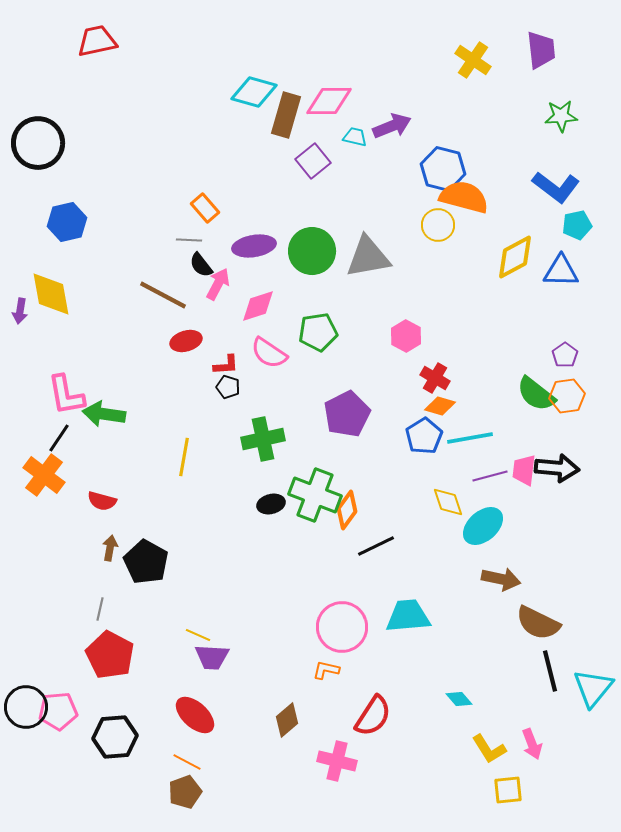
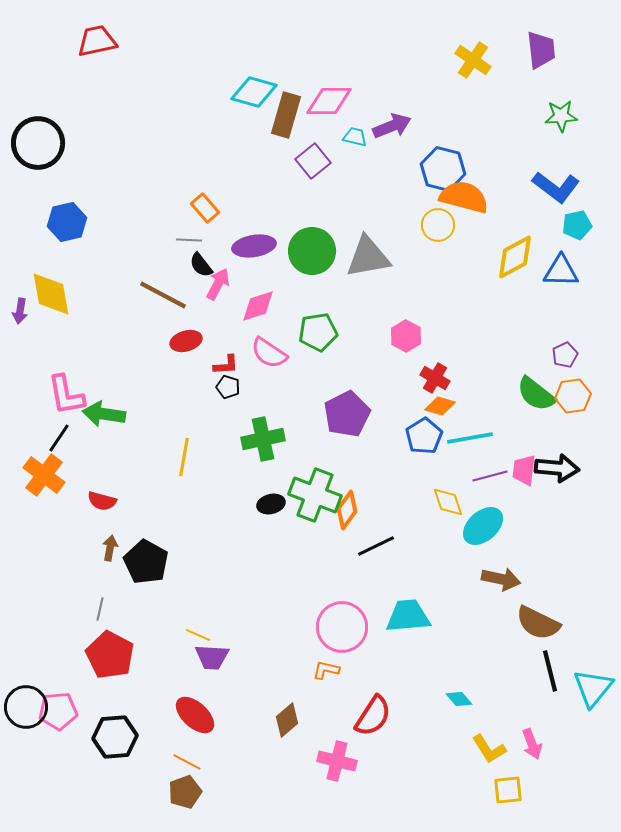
purple pentagon at (565, 355): rotated 10 degrees clockwise
orange hexagon at (567, 396): moved 6 px right
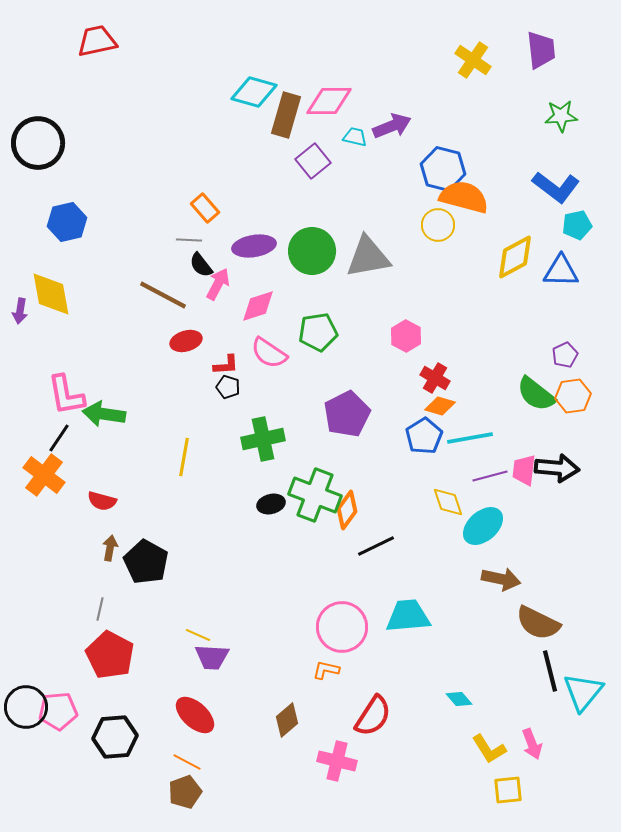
cyan triangle at (593, 688): moved 10 px left, 4 px down
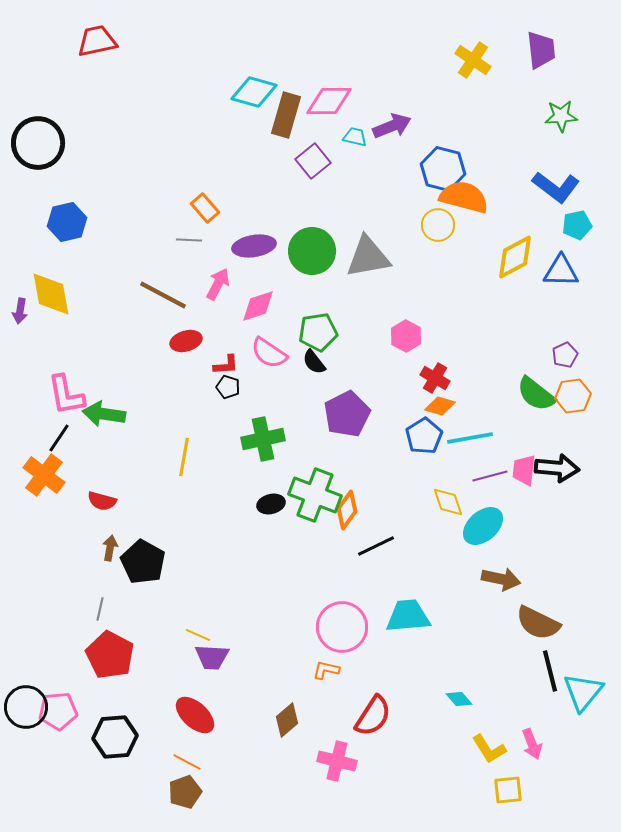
black semicircle at (201, 265): moved 113 px right, 97 px down
black pentagon at (146, 562): moved 3 px left
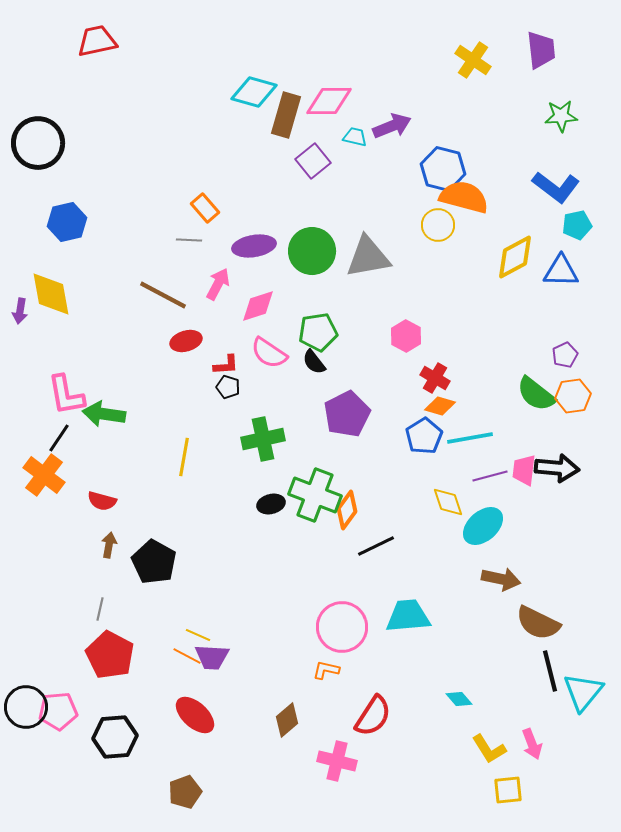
brown arrow at (110, 548): moved 1 px left, 3 px up
black pentagon at (143, 562): moved 11 px right
orange line at (187, 762): moved 106 px up
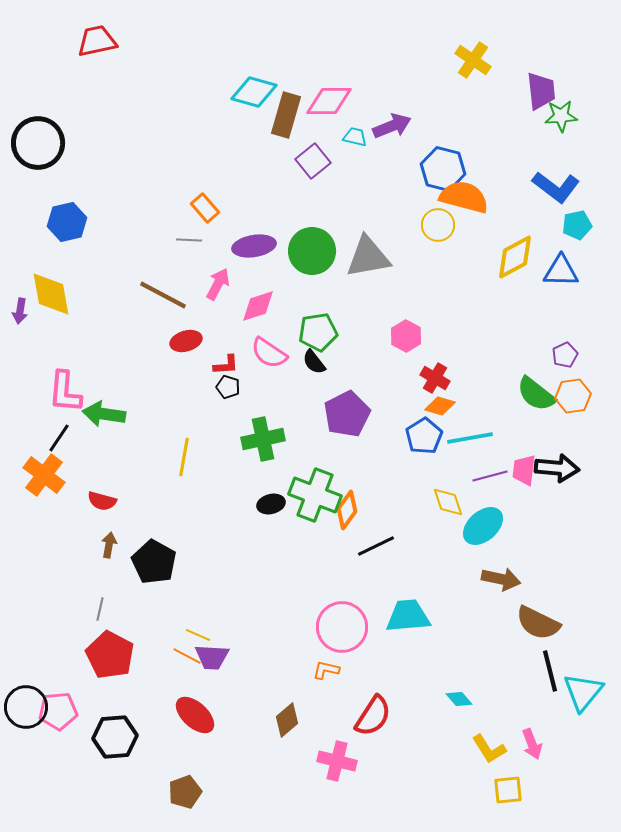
purple trapezoid at (541, 50): moved 41 px down
pink L-shape at (66, 395): moved 1 px left, 3 px up; rotated 15 degrees clockwise
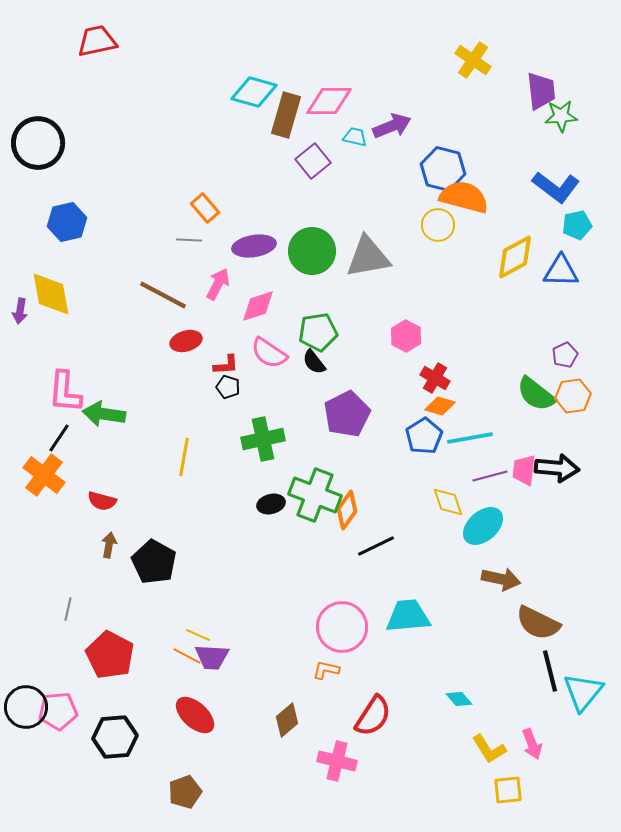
gray line at (100, 609): moved 32 px left
